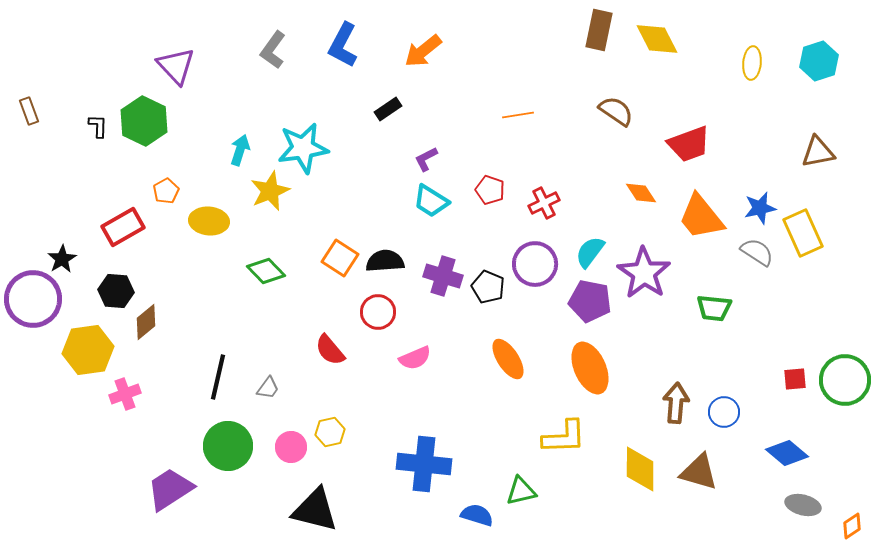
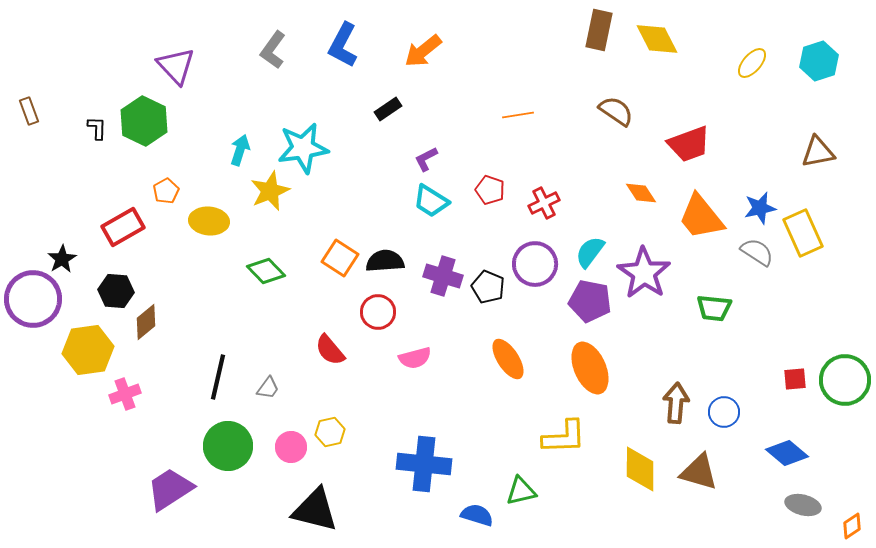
yellow ellipse at (752, 63): rotated 36 degrees clockwise
black L-shape at (98, 126): moved 1 px left, 2 px down
pink semicircle at (415, 358): rotated 8 degrees clockwise
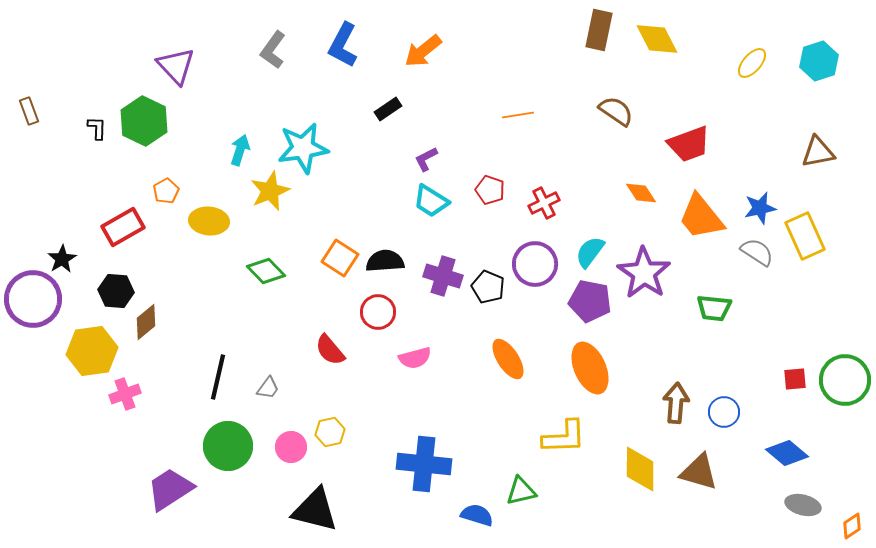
yellow rectangle at (803, 233): moved 2 px right, 3 px down
yellow hexagon at (88, 350): moved 4 px right, 1 px down
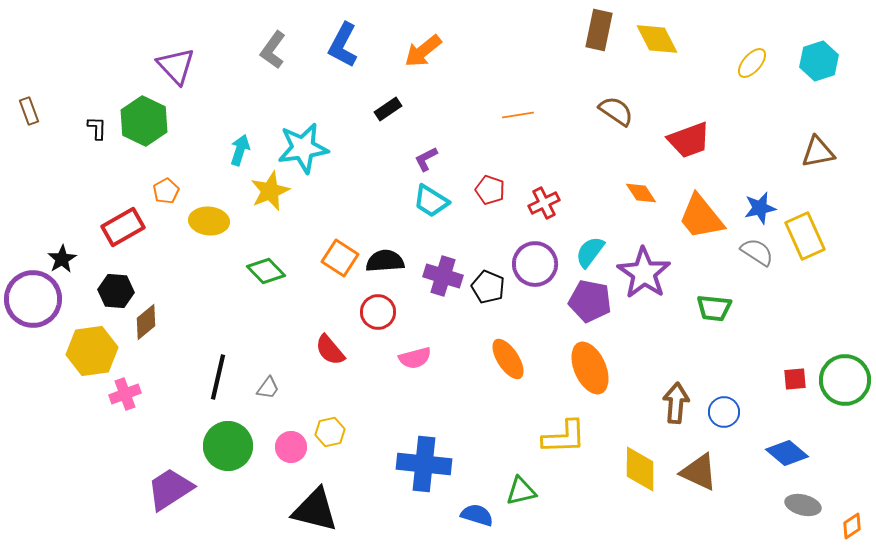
red trapezoid at (689, 144): moved 4 px up
brown triangle at (699, 472): rotated 9 degrees clockwise
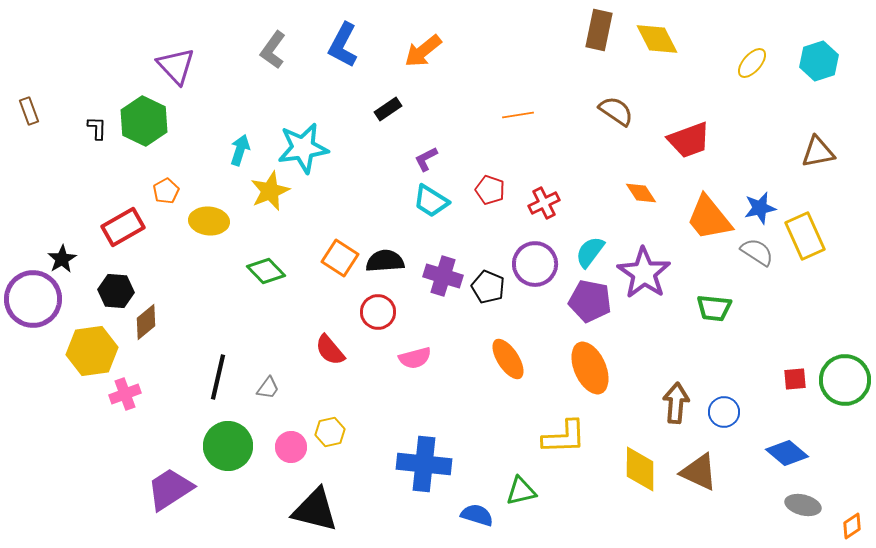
orange trapezoid at (701, 217): moved 8 px right, 1 px down
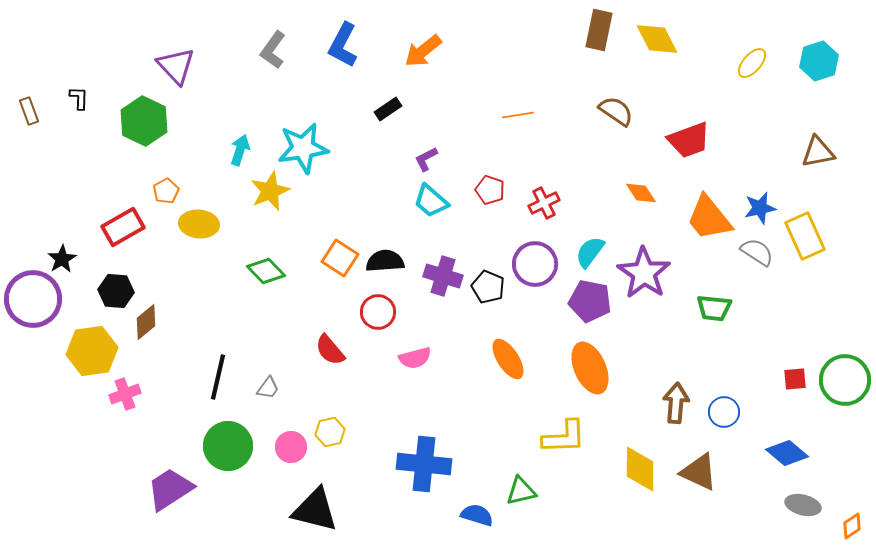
black L-shape at (97, 128): moved 18 px left, 30 px up
cyan trapezoid at (431, 201): rotated 9 degrees clockwise
yellow ellipse at (209, 221): moved 10 px left, 3 px down
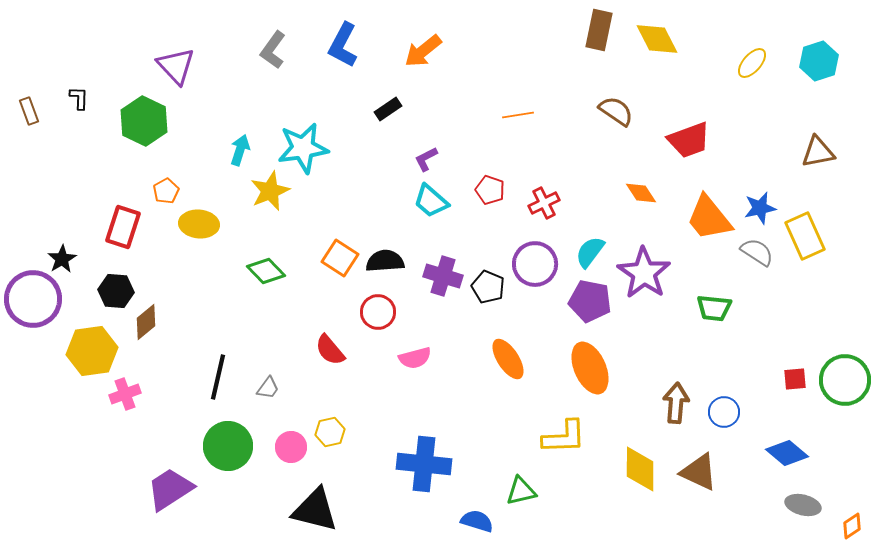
red rectangle at (123, 227): rotated 42 degrees counterclockwise
blue semicircle at (477, 515): moved 6 px down
